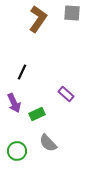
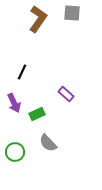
green circle: moved 2 px left, 1 px down
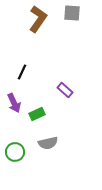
purple rectangle: moved 1 px left, 4 px up
gray semicircle: rotated 60 degrees counterclockwise
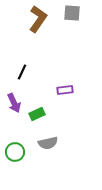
purple rectangle: rotated 49 degrees counterclockwise
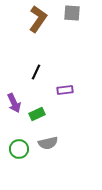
black line: moved 14 px right
green circle: moved 4 px right, 3 px up
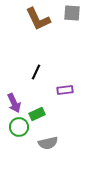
brown L-shape: rotated 120 degrees clockwise
green circle: moved 22 px up
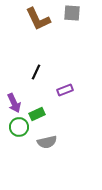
purple rectangle: rotated 14 degrees counterclockwise
gray semicircle: moved 1 px left, 1 px up
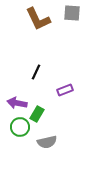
purple arrow: moved 3 px right; rotated 126 degrees clockwise
green rectangle: rotated 35 degrees counterclockwise
green circle: moved 1 px right
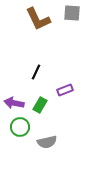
purple arrow: moved 3 px left
green rectangle: moved 3 px right, 9 px up
